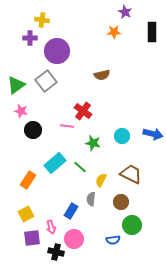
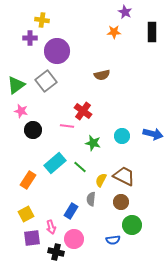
brown trapezoid: moved 7 px left, 2 px down
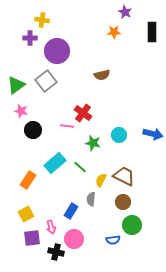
red cross: moved 2 px down
cyan circle: moved 3 px left, 1 px up
brown circle: moved 2 px right
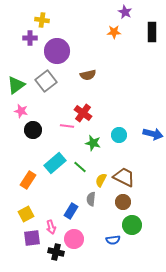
brown semicircle: moved 14 px left
brown trapezoid: moved 1 px down
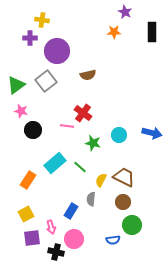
blue arrow: moved 1 px left, 1 px up
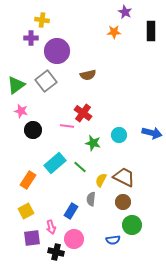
black rectangle: moved 1 px left, 1 px up
purple cross: moved 1 px right
yellow square: moved 3 px up
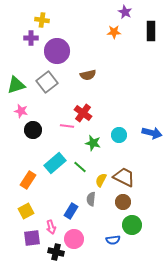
gray square: moved 1 px right, 1 px down
green triangle: rotated 18 degrees clockwise
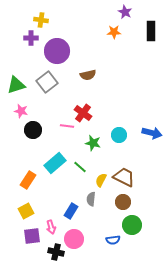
yellow cross: moved 1 px left
purple square: moved 2 px up
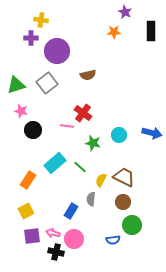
gray square: moved 1 px down
pink arrow: moved 2 px right, 6 px down; rotated 120 degrees clockwise
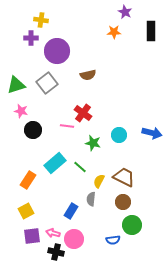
yellow semicircle: moved 2 px left, 1 px down
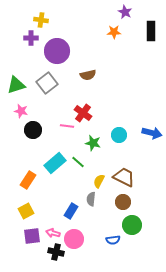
green line: moved 2 px left, 5 px up
